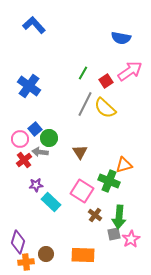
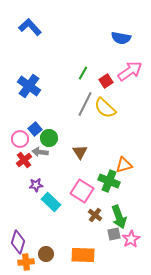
blue L-shape: moved 4 px left, 2 px down
green arrow: rotated 25 degrees counterclockwise
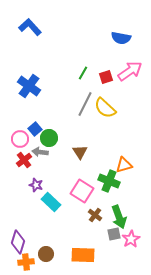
red square: moved 4 px up; rotated 16 degrees clockwise
purple star: rotated 24 degrees clockwise
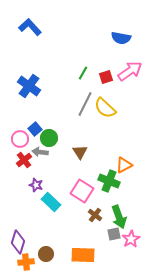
orange triangle: rotated 12 degrees counterclockwise
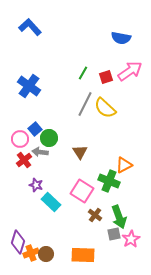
orange cross: moved 5 px right, 9 px up; rotated 14 degrees counterclockwise
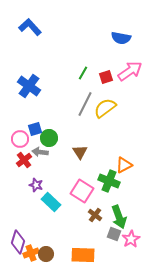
yellow semicircle: rotated 100 degrees clockwise
blue square: rotated 24 degrees clockwise
gray square: rotated 32 degrees clockwise
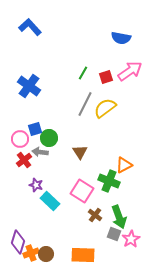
cyan rectangle: moved 1 px left, 1 px up
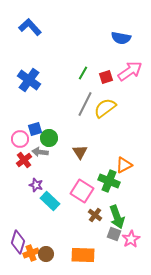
blue cross: moved 6 px up
green arrow: moved 2 px left
